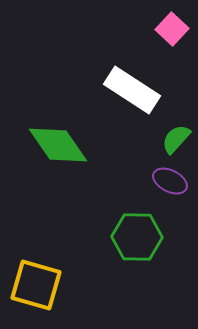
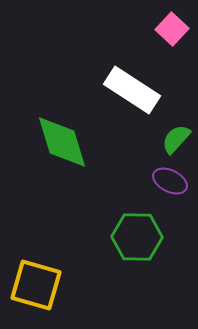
green diamond: moved 4 px right, 3 px up; rotated 18 degrees clockwise
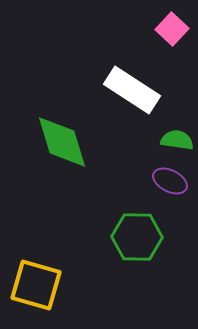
green semicircle: moved 1 px right, 1 px down; rotated 56 degrees clockwise
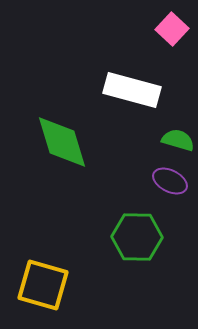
white rectangle: rotated 18 degrees counterclockwise
green semicircle: moved 1 px right; rotated 8 degrees clockwise
yellow square: moved 7 px right
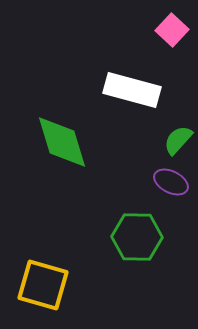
pink square: moved 1 px down
green semicircle: rotated 64 degrees counterclockwise
purple ellipse: moved 1 px right, 1 px down
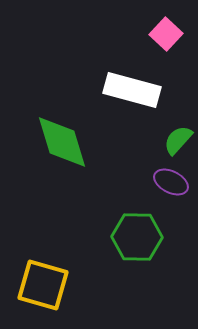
pink square: moved 6 px left, 4 px down
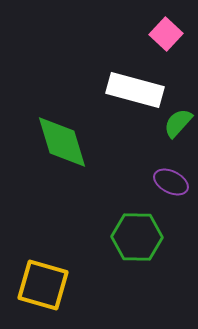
white rectangle: moved 3 px right
green semicircle: moved 17 px up
